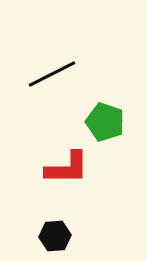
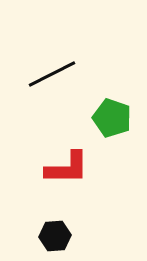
green pentagon: moved 7 px right, 4 px up
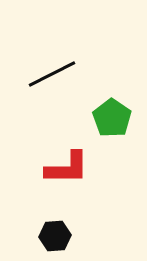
green pentagon: rotated 15 degrees clockwise
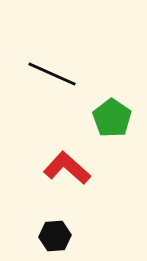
black line: rotated 51 degrees clockwise
red L-shape: rotated 138 degrees counterclockwise
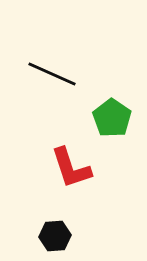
red L-shape: moved 4 px right; rotated 150 degrees counterclockwise
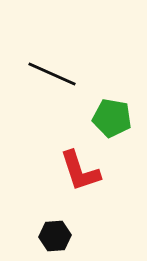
green pentagon: rotated 24 degrees counterclockwise
red L-shape: moved 9 px right, 3 px down
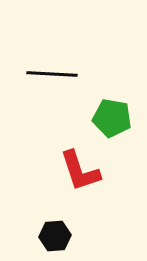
black line: rotated 21 degrees counterclockwise
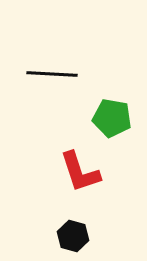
red L-shape: moved 1 px down
black hexagon: moved 18 px right; rotated 20 degrees clockwise
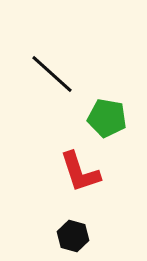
black line: rotated 39 degrees clockwise
green pentagon: moved 5 px left
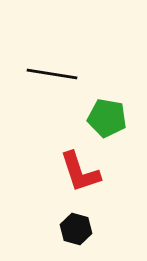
black line: rotated 33 degrees counterclockwise
black hexagon: moved 3 px right, 7 px up
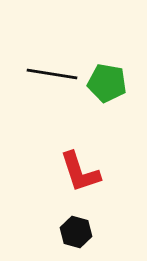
green pentagon: moved 35 px up
black hexagon: moved 3 px down
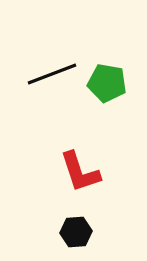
black line: rotated 30 degrees counterclockwise
black hexagon: rotated 20 degrees counterclockwise
